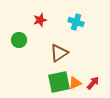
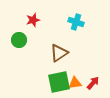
red star: moved 7 px left
orange triangle: rotated 16 degrees clockwise
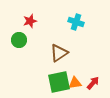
red star: moved 3 px left, 1 px down
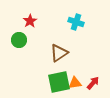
red star: rotated 16 degrees counterclockwise
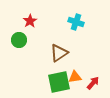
orange triangle: moved 6 px up
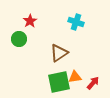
green circle: moved 1 px up
